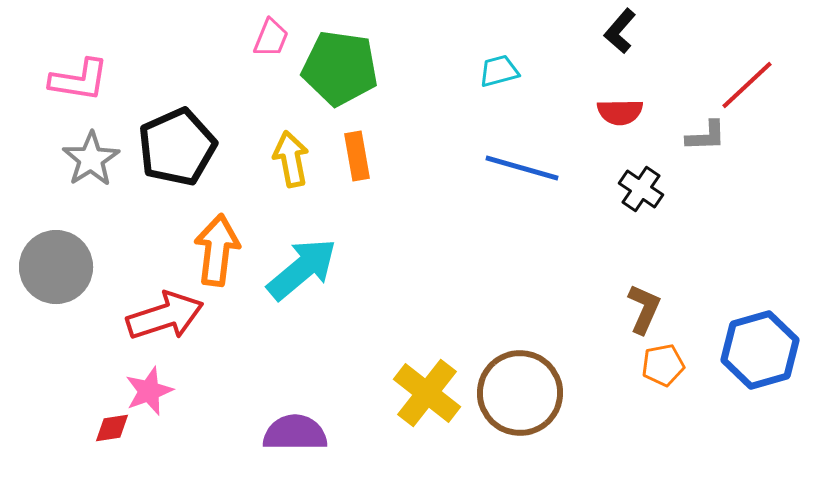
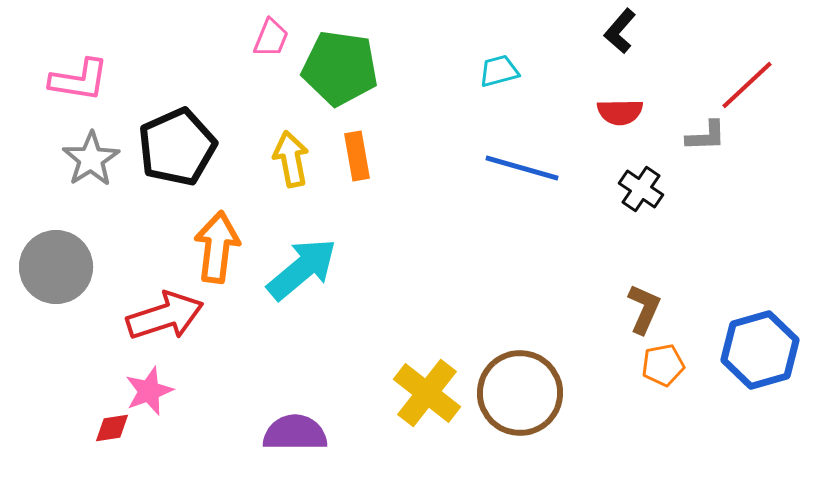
orange arrow: moved 3 px up
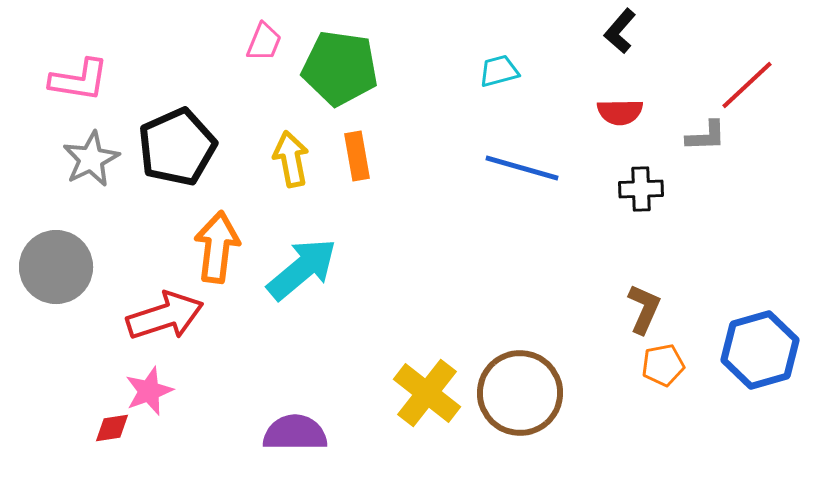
pink trapezoid: moved 7 px left, 4 px down
gray star: rotated 6 degrees clockwise
black cross: rotated 36 degrees counterclockwise
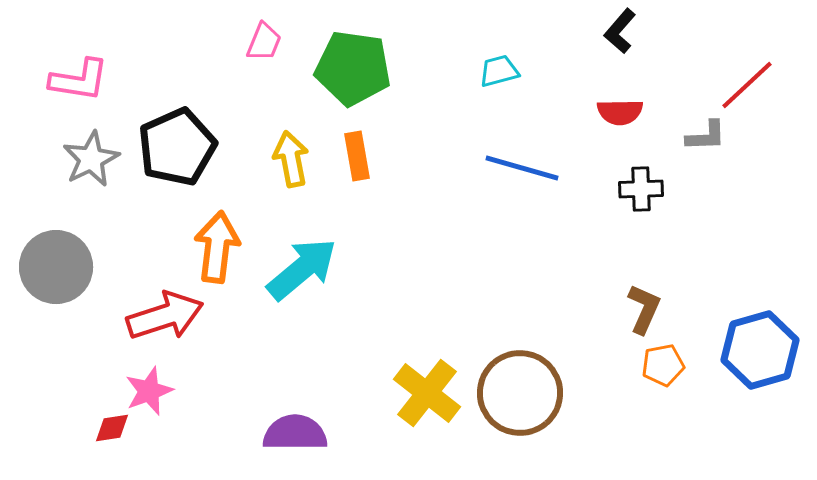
green pentagon: moved 13 px right
